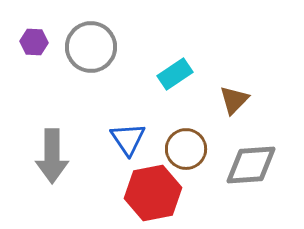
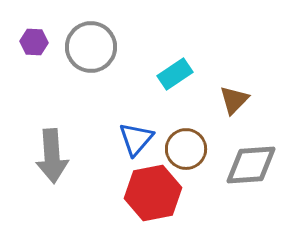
blue triangle: moved 8 px right; rotated 15 degrees clockwise
gray arrow: rotated 4 degrees counterclockwise
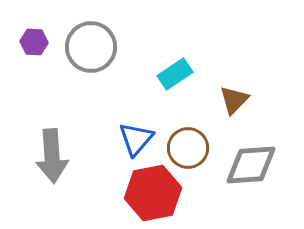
brown circle: moved 2 px right, 1 px up
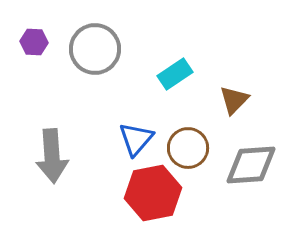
gray circle: moved 4 px right, 2 px down
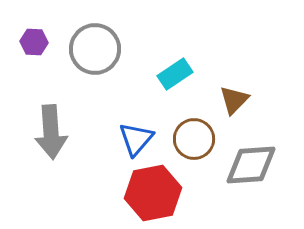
brown circle: moved 6 px right, 9 px up
gray arrow: moved 1 px left, 24 px up
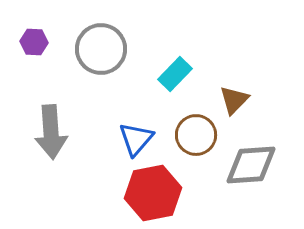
gray circle: moved 6 px right
cyan rectangle: rotated 12 degrees counterclockwise
brown circle: moved 2 px right, 4 px up
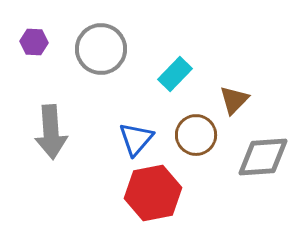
gray diamond: moved 12 px right, 8 px up
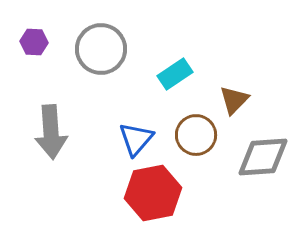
cyan rectangle: rotated 12 degrees clockwise
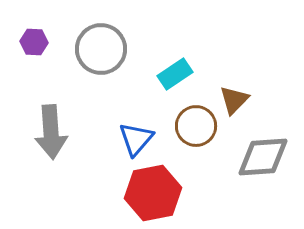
brown circle: moved 9 px up
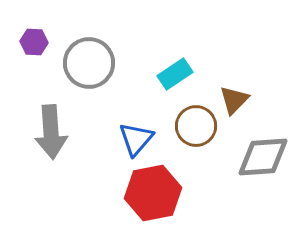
gray circle: moved 12 px left, 14 px down
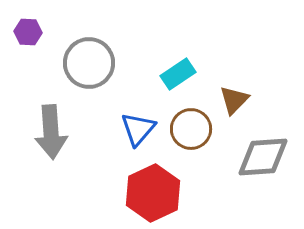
purple hexagon: moved 6 px left, 10 px up
cyan rectangle: moved 3 px right
brown circle: moved 5 px left, 3 px down
blue triangle: moved 2 px right, 10 px up
red hexagon: rotated 14 degrees counterclockwise
